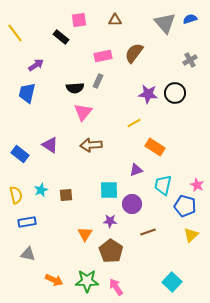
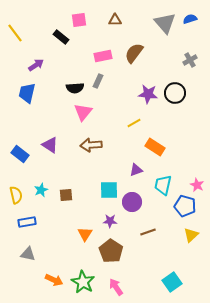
purple circle at (132, 204): moved 2 px up
green star at (87, 281): moved 4 px left, 1 px down; rotated 30 degrees clockwise
cyan square at (172, 282): rotated 12 degrees clockwise
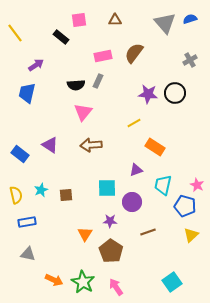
black semicircle at (75, 88): moved 1 px right, 3 px up
cyan square at (109, 190): moved 2 px left, 2 px up
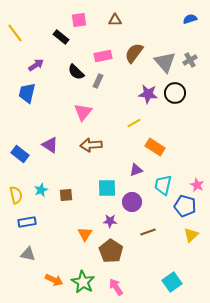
gray triangle at (165, 23): moved 39 px down
black semicircle at (76, 85): moved 13 px up; rotated 48 degrees clockwise
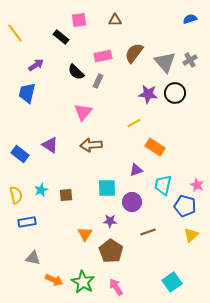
gray triangle at (28, 254): moved 5 px right, 4 px down
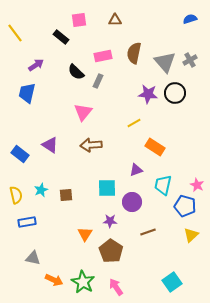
brown semicircle at (134, 53): rotated 25 degrees counterclockwise
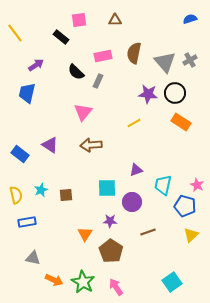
orange rectangle at (155, 147): moved 26 px right, 25 px up
